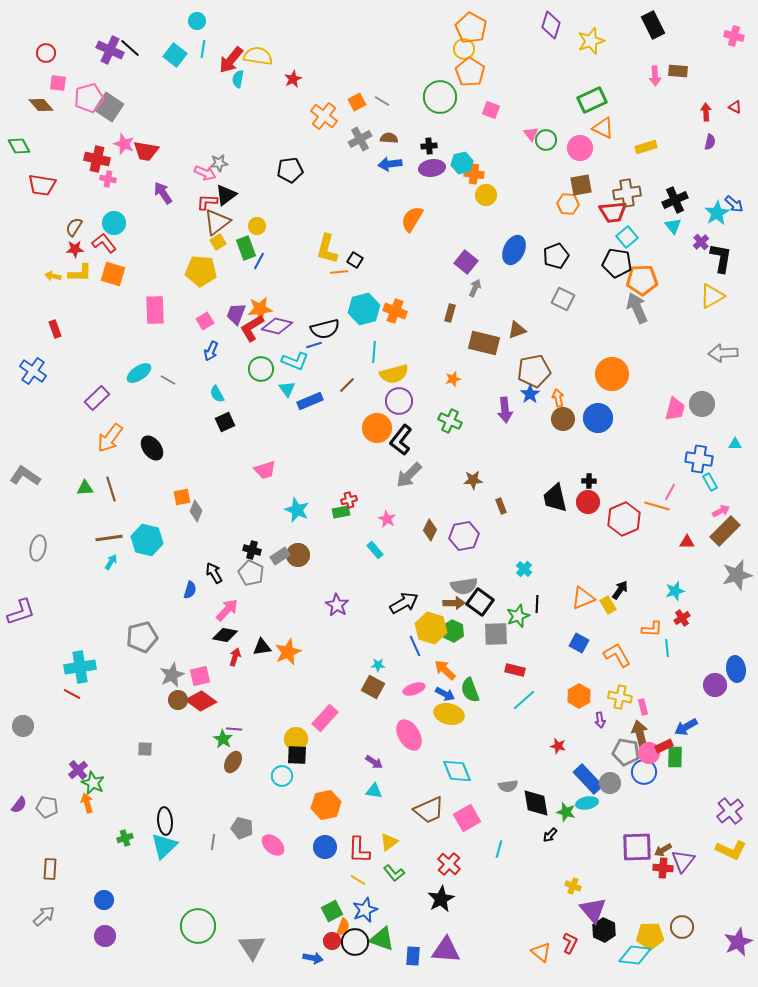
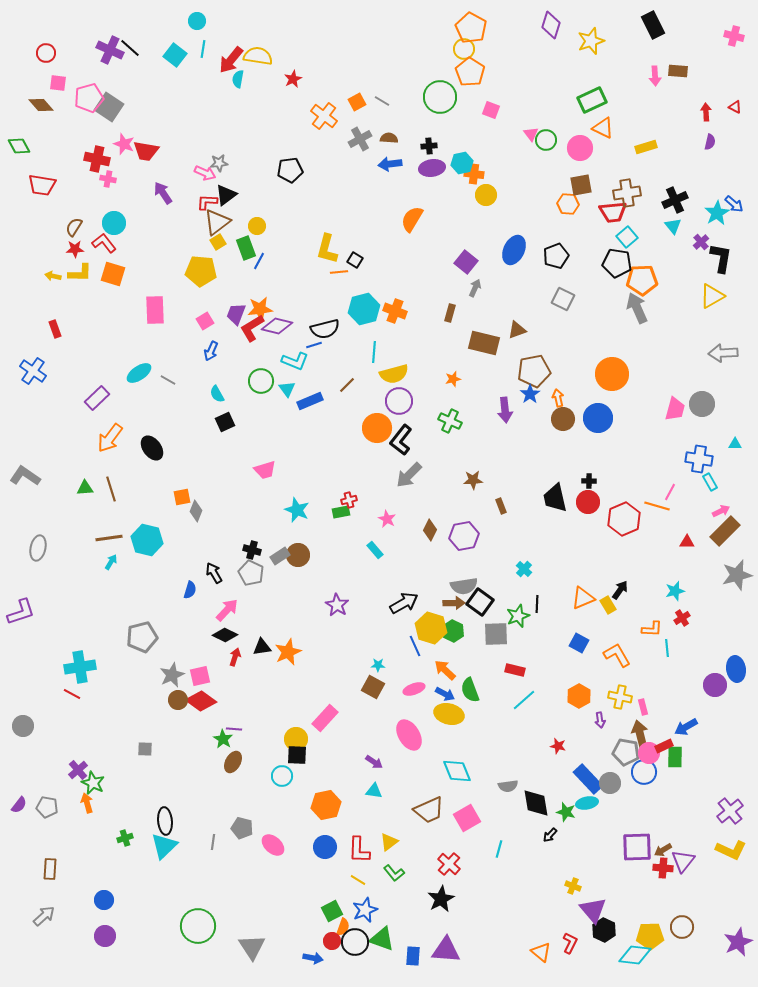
green circle at (261, 369): moved 12 px down
black diamond at (225, 635): rotated 15 degrees clockwise
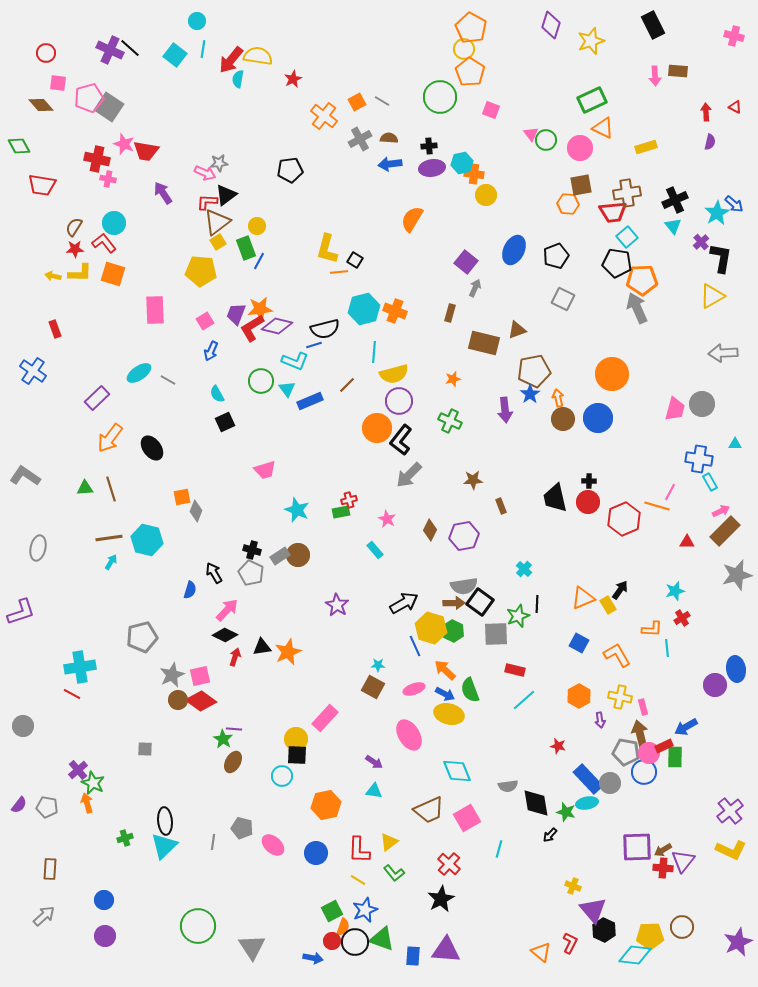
blue circle at (325, 847): moved 9 px left, 6 px down
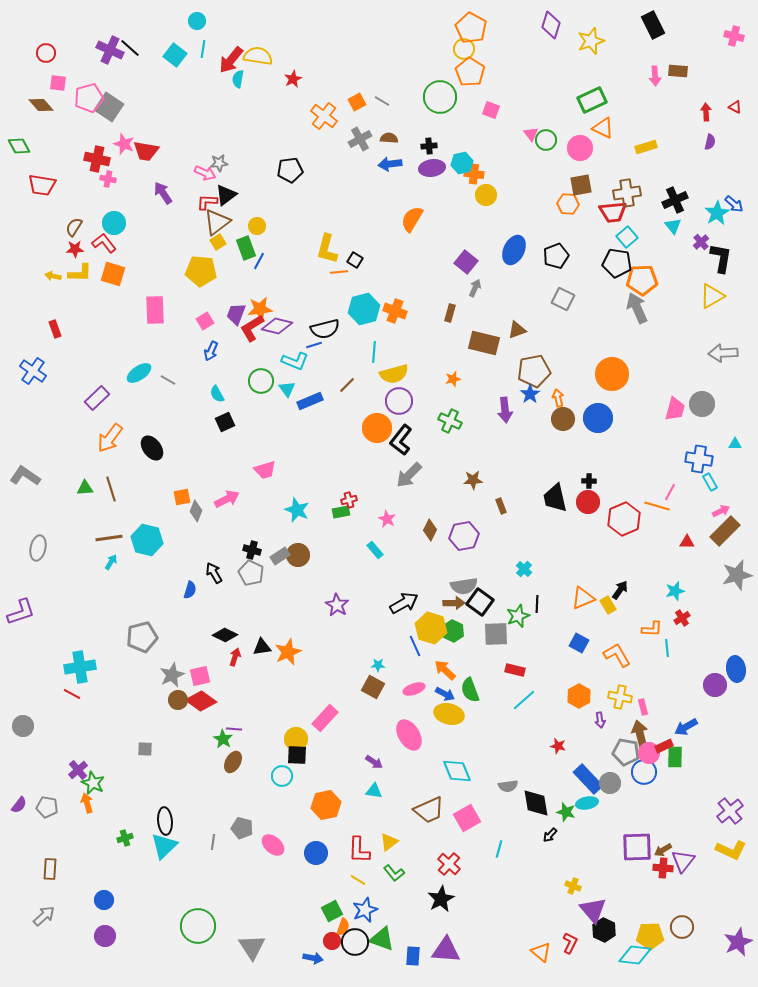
pink arrow at (227, 610): moved 111 px up; rotated 20 degrees clockwise
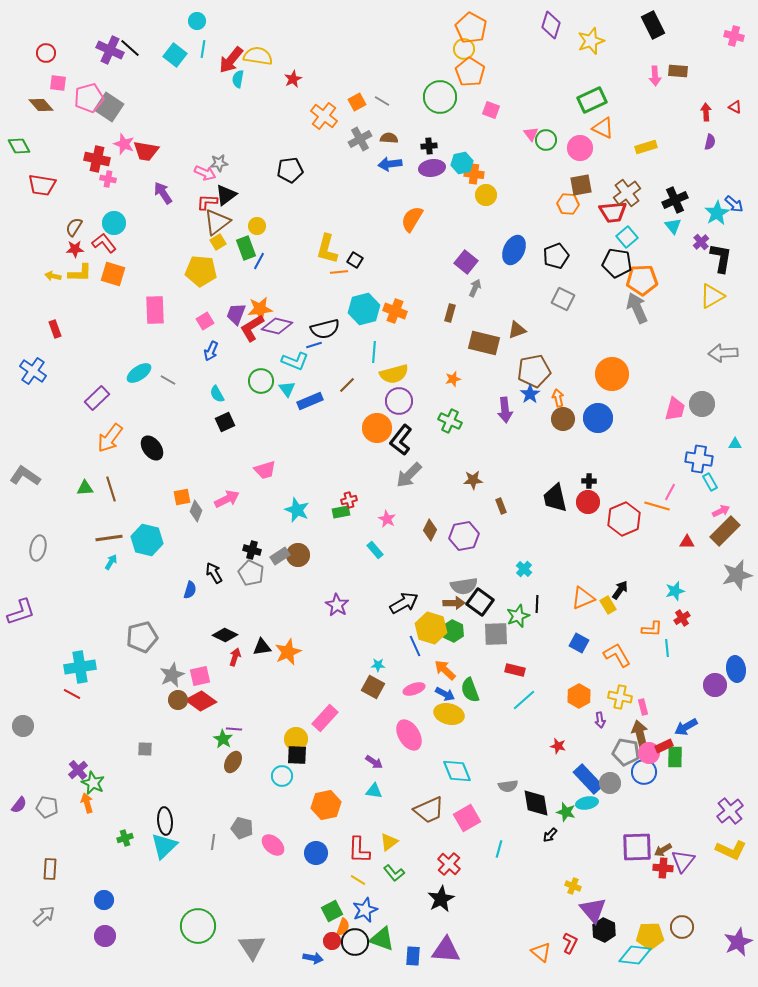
brown cross at (627, 193): rotated 28 degrees counterclockwise
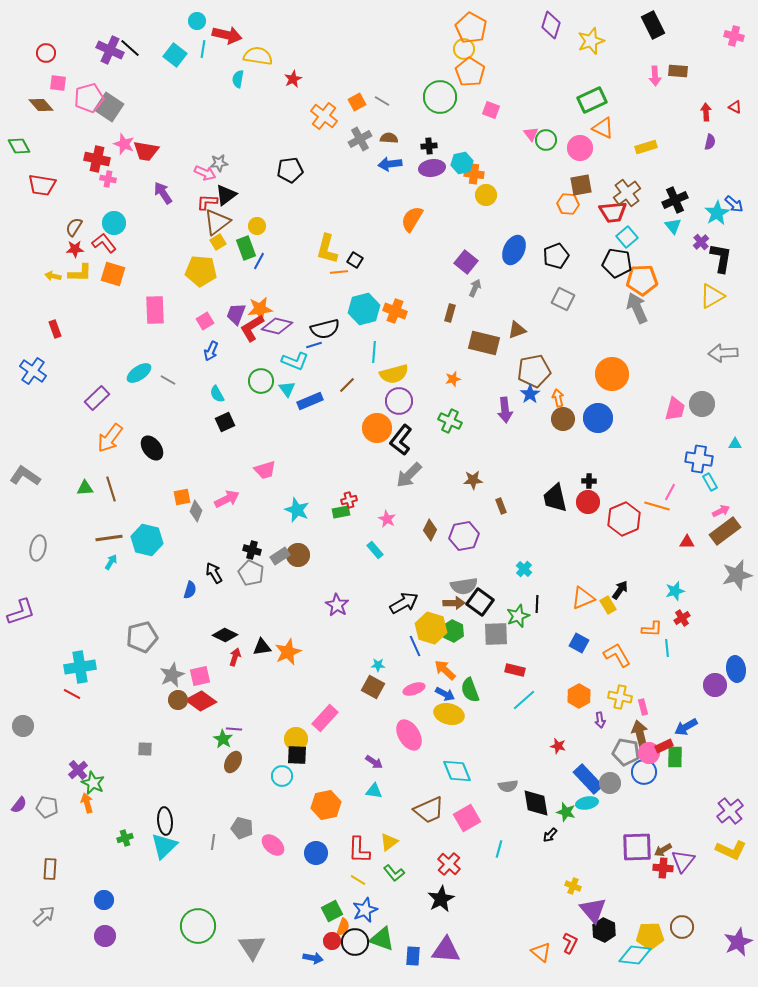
red arrow at (231, 60): moved 4 px left, 25 px up; rotated 116 degrees counterclockwise
brown rectangle at (725, 531): rotated 8 degrees clockwise
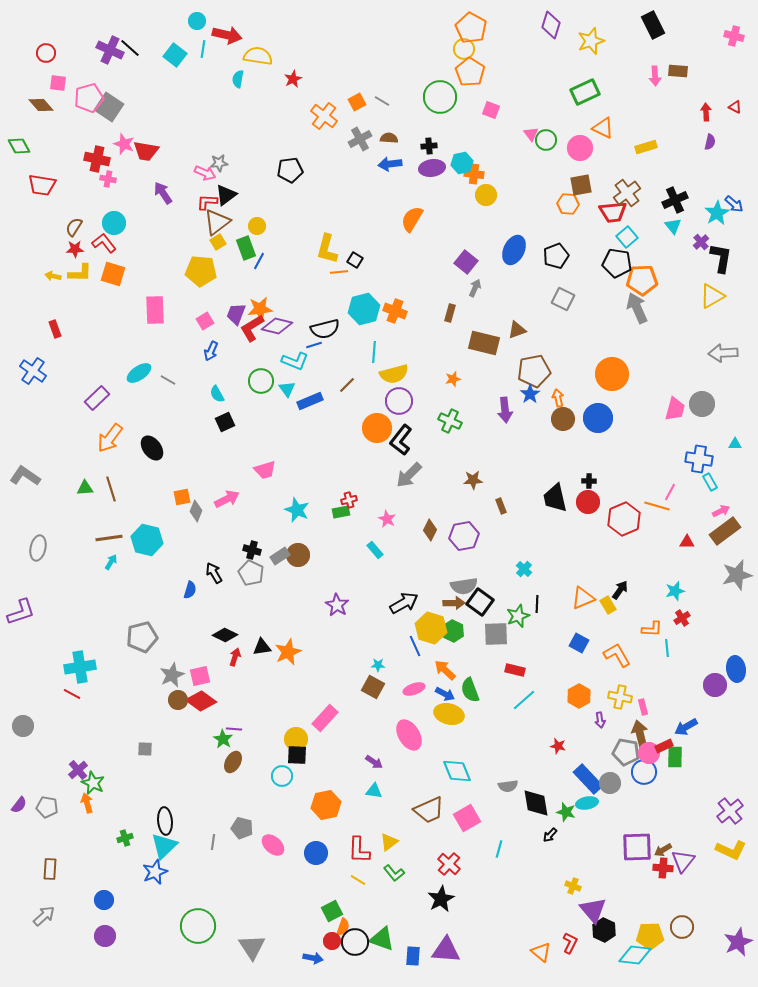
green rectangle at (592, 100): moved 7 px left, 8 px up
blue star at (365, 910): moved 210 px left, 38 px up
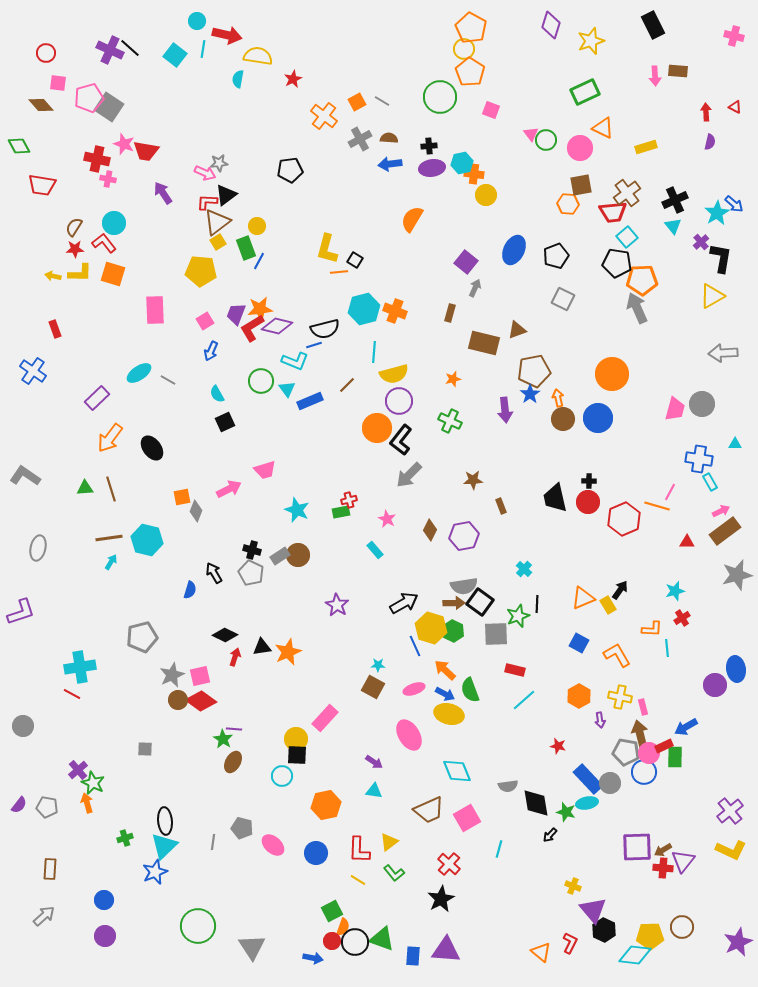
pink arrow at (227, 499): moved 2 px right, 10 px up
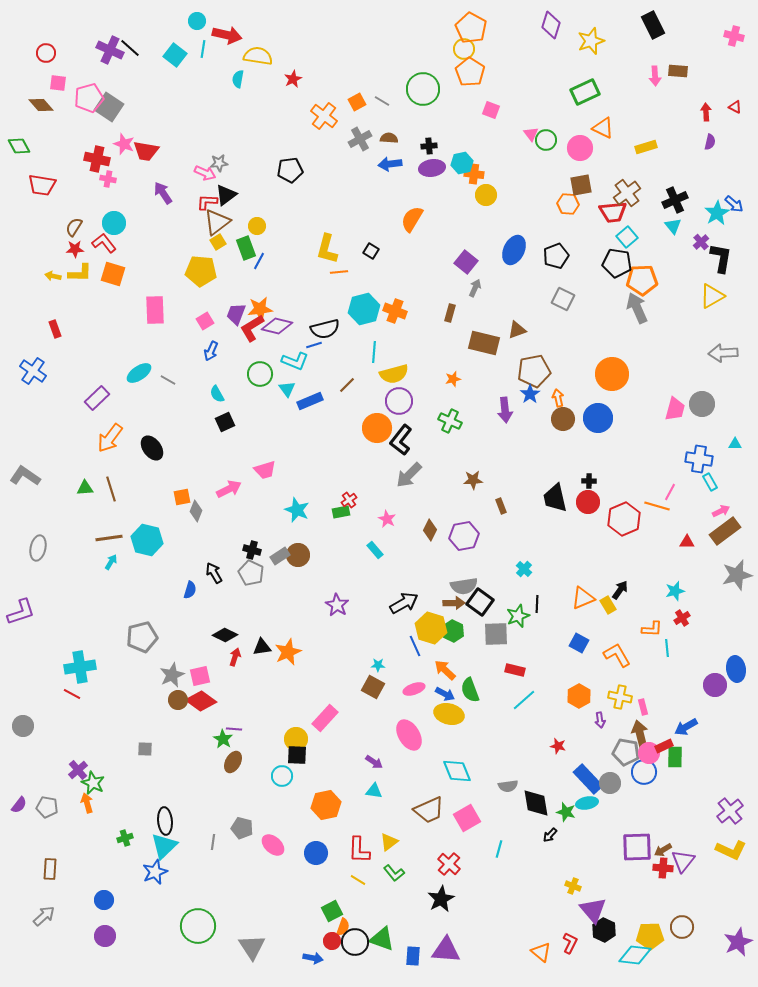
green circle at (440, 97): moved 17 px left, 8 px up
black square at (355, 260): moved 16 px right, 9 px up
green circle at (261, 381): moved 1 px left, 7 px up
red cross at (349, 500): rotated 21 degrees counterclockwise
